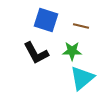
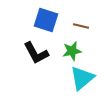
green star: rotated 12 degrees counterclockwise
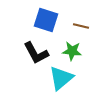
green star: rotated 18 degrees clockwise
cyan triangle: moved 21 px left
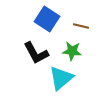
blue square: moved 1 px right, 1 px up; rotated 15 degrees clockwise
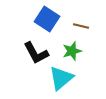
green star: rotated 24 degrees counterclockwise
